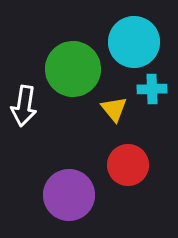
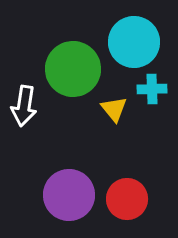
red circle: moved 1 px left, 34 px down
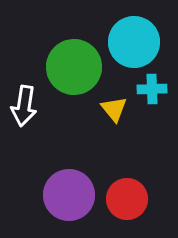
green circle: moved 1 px right, 2 px up
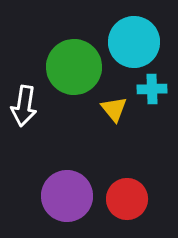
purple circle: moved 2 px left, 1 px down
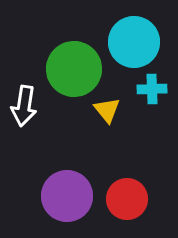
green circle: moved 2 px down
yellow triangle: moved 7 px left, 1 px down
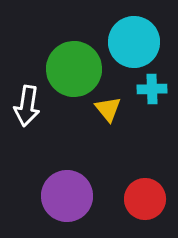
white arrow: moved 3 px right
yellow triangle: moved 1 px right, 1 px up
red circle: moved 18 px right
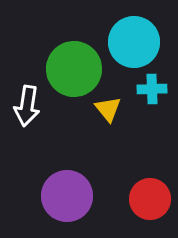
red circle: moved 5 px right
